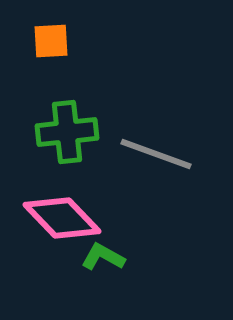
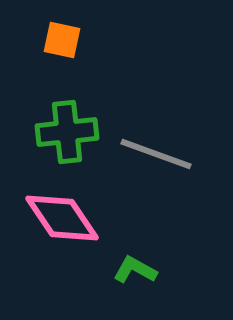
orange square: moved 11 px right, 1 px up; rotated 15 degrees clockwise
pink diamond: rotated 10 degrees clockwise
green L-shape: moved 32 px right, 13 px down
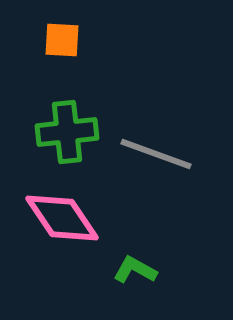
orange square: rotated 9 degrees counterclockwise
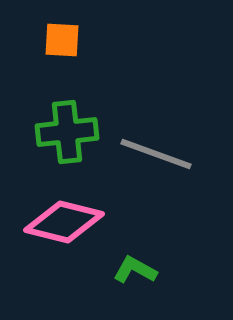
pink diamond: moved 2 px right, 4 px down; rotated 42 degrees counterclockwise
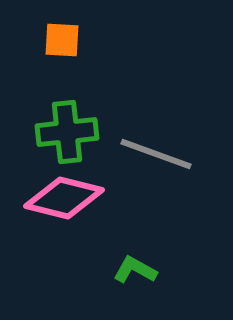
pink diamond: moved 24 px up
